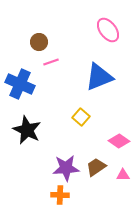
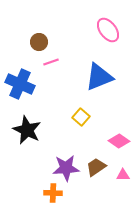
orange cross: moved 7 px left, 2 px up
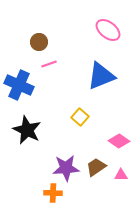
pink ellipse: rotated 15 degrees counterclockwise
pink line: moved 2 px left, 2 px down
blue triangle: moved 2 px right, 1 px up
blue cross: moved 1 px left, 1 px down
yellow square: moved 1 px left
pink triangle: moved 2 px left
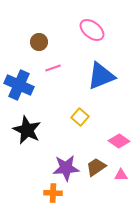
pink ellipse: moved 16 px left
pink line: moved 4 px right, 4 px down
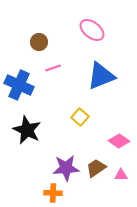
brown trapezoid: moved 1 px down
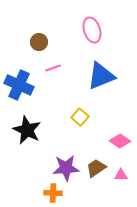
pink ellipse: rotated 35 degrees clockwise
pink diamond: moved 1 px right
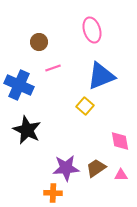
yellow square: moved 5 px right, 11 px up
pink diamond: rotated 45 degrees clockwise
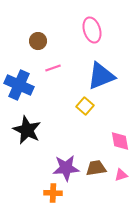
brown circle: moved 1 px left, 1 px up
brown trapezoid: rotated 25 degrees clockwise
pink triangle: rotated 16 degrees counterclockwise
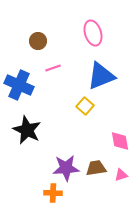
pink ellipse: moved 1 px right, 3 px down
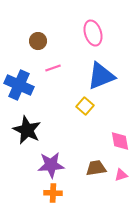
purple star: moved 15 px left, 3 px up
